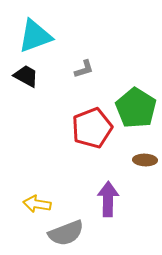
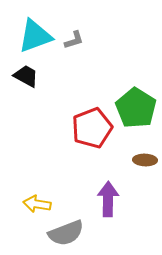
gray L-shape: moved 10 px left, 29 px up
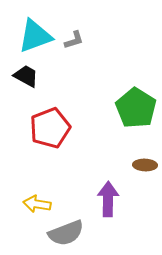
red pentagon: moved 42 px left
brown ellipse: moved 5 px down
